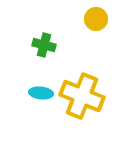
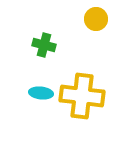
yellow cross: rotated 15 degrees counterclockwise
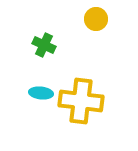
green cross: rotated 10 degrees clockwise
yellow cross: moved 1 px left, 5 px down
